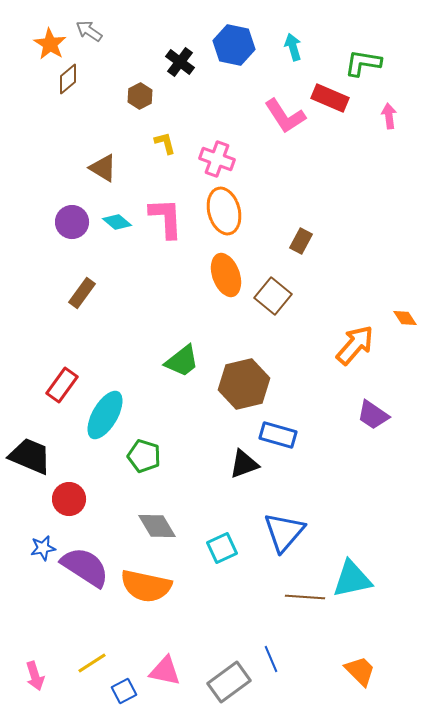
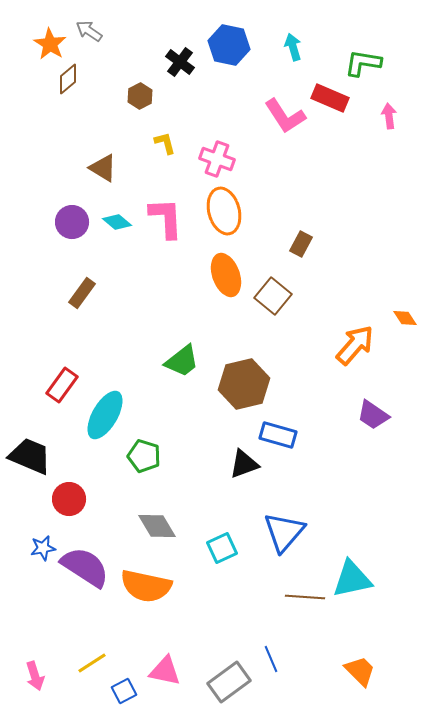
blue hexagon at (234, 45): moved 5 px left
brown rectangle at (301, 241): moved 3 px down
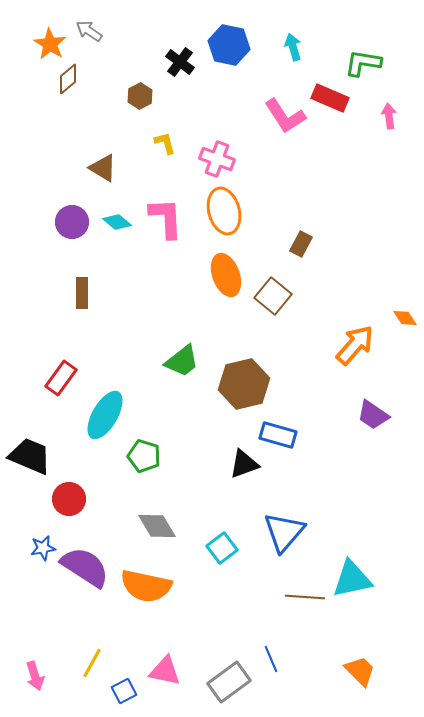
brown rectangle at (82, 293): rotated 36 degrees counterclockwise
red rectangle at (62, 385): moved 1 px left, 7 px up
cyan square at (222, 548): rotated 12 degrees counterclockwise
yellow line at (92, 663): rotated 28 degrees counterclockwise
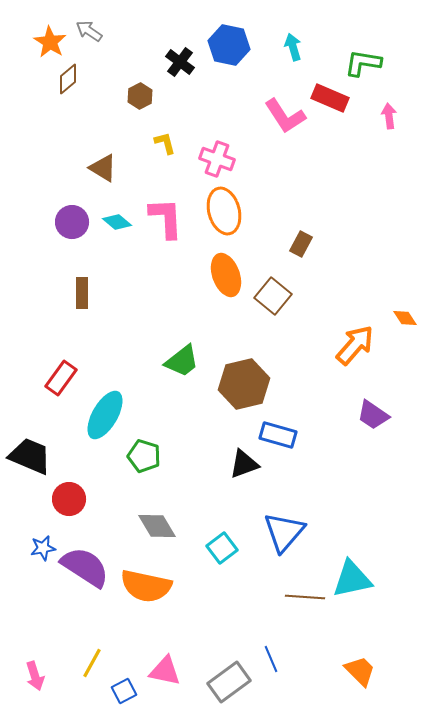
orange star at (50, 44): moved 2 px up
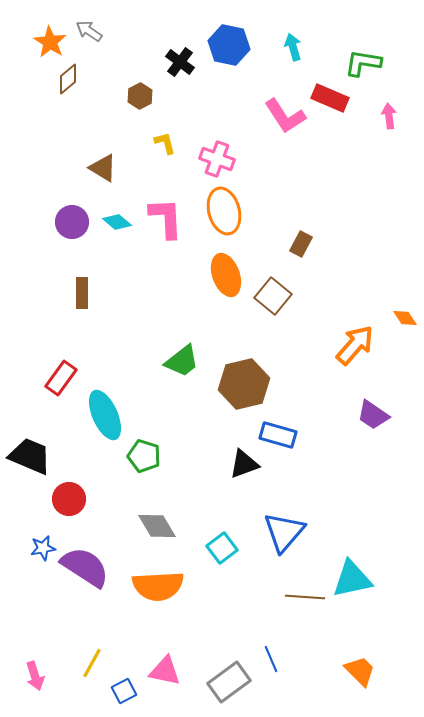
cyan ellipse at (105, 415): rotated 54 degrees counterclockwise
orange semicircle at (146, 586): moved 12 px right; rotated 15 degrees counterclockwise
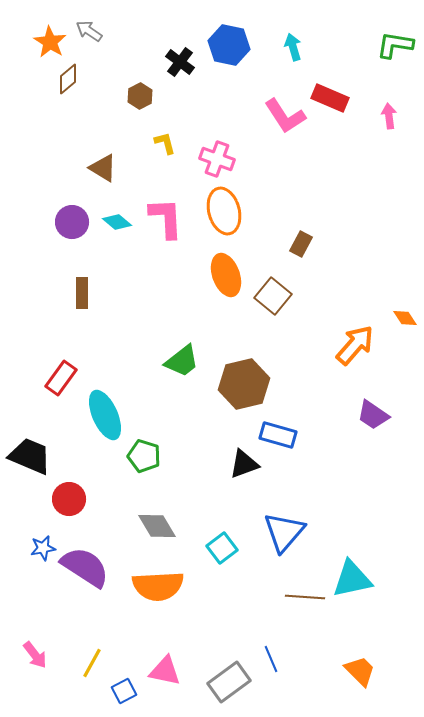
green L-shape at (363, 63): moved 32 px right, 18 px up
pink arrow at (35, 676): moved 21 px up; rotated 20 degrees counterclockwise
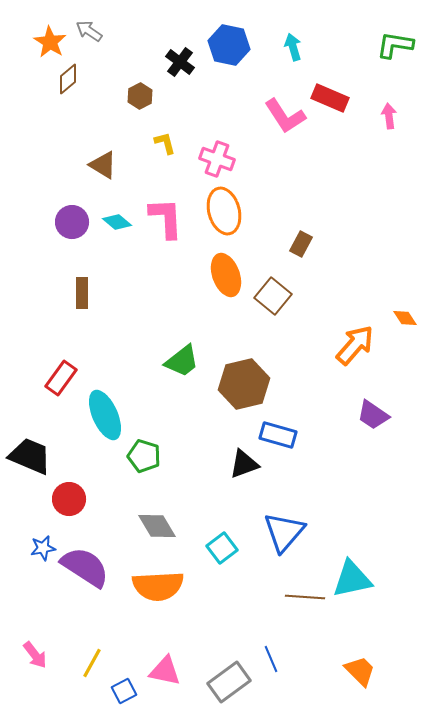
brown triangle at (103, 168): moved 3 px up
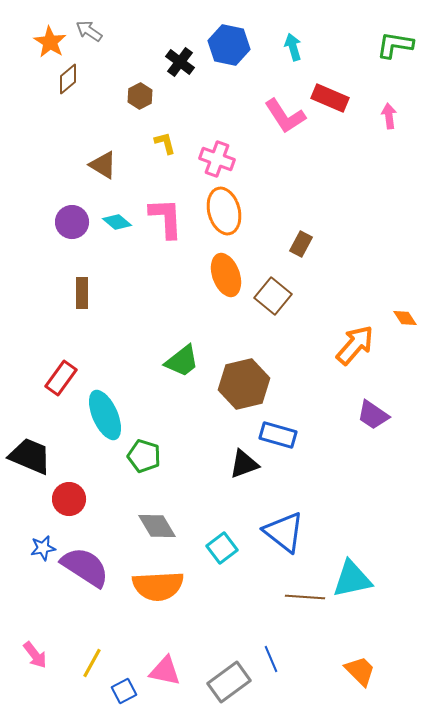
blue triangle at (284, 532): rotated 33 degrees counterclockwise
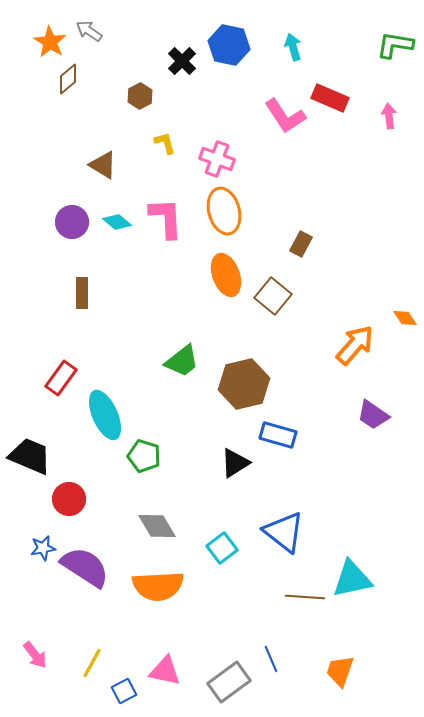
black cross at (180, 62): moved 2 px right, 1 px up; rotated 8 degrees clockwise
black triangle at (244, 464): moved 9 px left, 1 px up; rotated 12 degrees counterclockwise
orange trapezoid at (360, 671): moved 20 px left; rotated 116 degrees counterclockwise
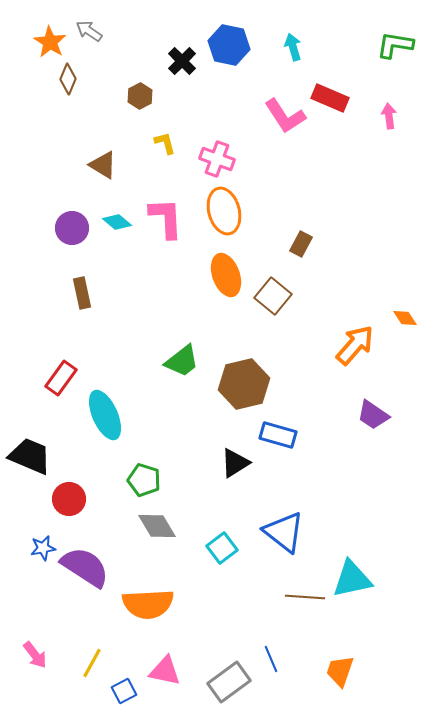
brown diamond at (68, 79): rotated 28 degrees counterclockwise
purple circle at (72, 222): moved 6 px down
brown rectangle at (82, 293): rotated 12 degrees counterclockwise
green pentagon at (144, 456): moved 24 px down
orange semicircle at (158, 586): moved 10 px left, 18 px down
